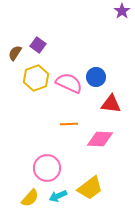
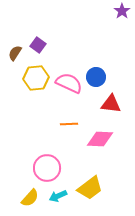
yellow hexagon: rotated 15 degrees clockwise
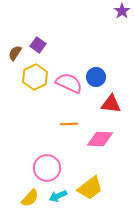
yellow hexagon: moved 1 px left, 1 px up; rotated 20 degrees counterclockwise
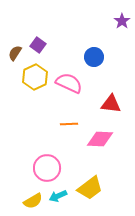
purple star: moved 10 px down
blue circle: moved 2 px left, 20 px up
yellow semicircle: moved 3 px right, 3 px down; rotated 18 degrees clockwise
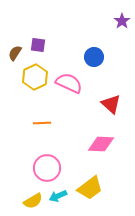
purple square: rotated 28 degrees counterclockwise
red triangle: rotated 35 degrees clockwise
orange line: moved 27 px left, 1 px up
pink diamond: moved 1 px right, 5 px down
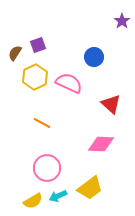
purple square: rotated 28 degrees counterclockwise
orange line: rotated 30 degrees clockwise
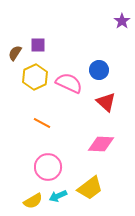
purple square: rotated 21 degrees clockwise
blue circle: moved 5 px right, 13 px down
red triangle: moved 5 px left, 2 px up
pink circle: moved 1 px right, 1 px up
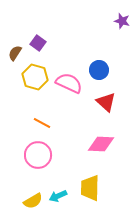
purple star: rotated 21 degrees counterclockwise
purple square: moved 2 px up; rotated 35 degrees clockwise
yellow hexagon: rotated 20 degrees counterclockwise
pink circle: moved 10 px left, 12 px up
yellow trapezoid: rotated 128 degrees clockwise
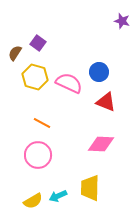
blue circle: moved 2 px down
red triangle: rotated 20 degrees counterclockwise
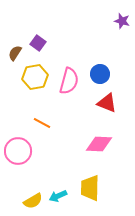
blue circle: moved 1 px right, 2 px down
yellow hexagon: rotated 25 degrees counterclockwise
pink semicircle: moved 2 px up; rotated 80 degrees clockwise
red triangle: moved 1 px right, 1 px down
pink diamond: moved 2 px left
pink circle: moved 20 px left, 4 px up
